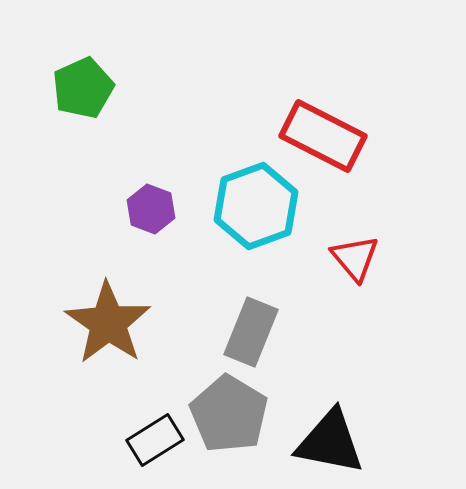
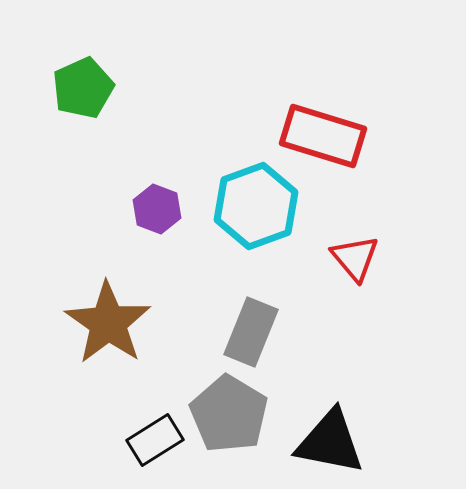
red rectangle: rotated 10 degrees counterclockwise
purple hexagon: moved 6 px right
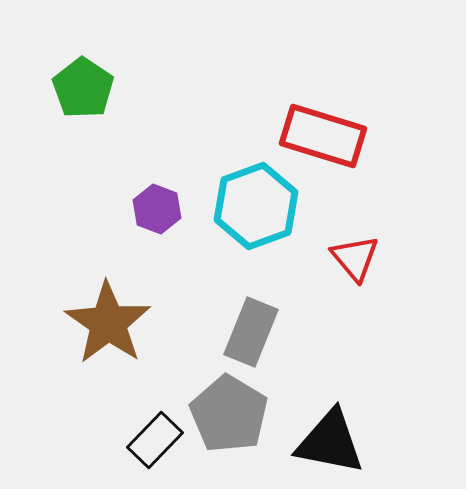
green pentagon: rotated 14 degrees counterclockwise
black rectangle: rotated 14 degrees counterclockwise
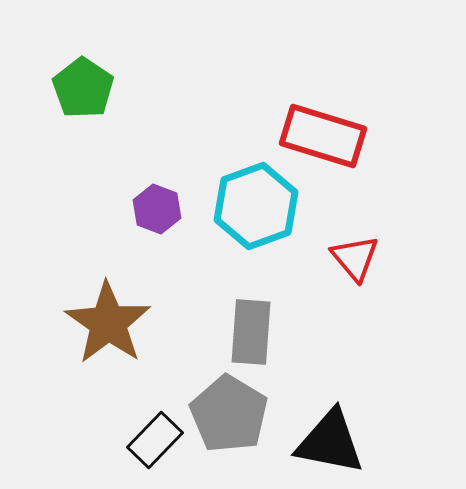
gray rectangle: rotated 18 degrees counterclockwise
